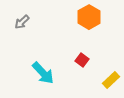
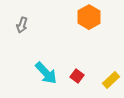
gray arrow: moved 3 px down; rotated 28 degrees counterclockwise
red square: moved 5 px left, 16 px down
cyan arrow: moved 3 px right
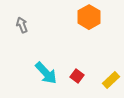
gray arrow: rotated 140 degrees clockwise
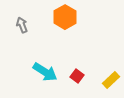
orange hexagon: moved 24 px left
cyan arrow: moved 1 px left, 1 px up; rotated 15 degrees counterclockwise
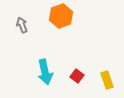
orange hexagon: moved 4 px left, 1 px up; rotated 10 degrees clockwise
cyan arrow: rotated 45 degrees clockwise
yellow rectangle: moved 4 px left; rotated 66 degrees counterclockwise
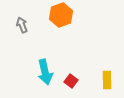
orange hexagon: moved 1 px up
red square: moved 6 px left, 5 px down
yellow rectangle: rotated 18 degrees clockwise
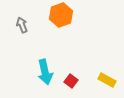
yellow rectangle: rotated 60 degrees counterclockwise
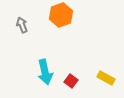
yellow rectangle: moved 1 px left, 2 px up
